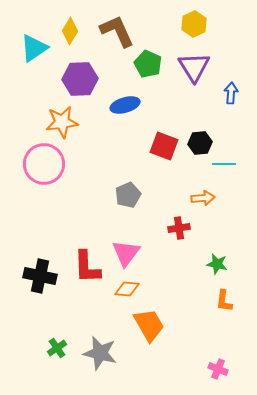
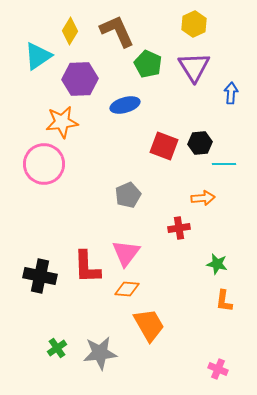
cyan triangle: moved 4 px right, 8 px down
gray star: rotated 20 degrees counterclockwise
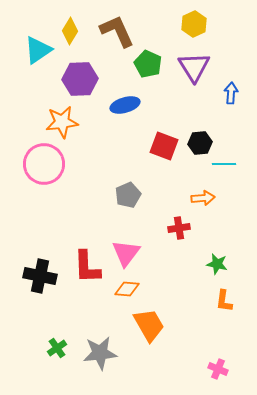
cyan triangle: moved 6 px up
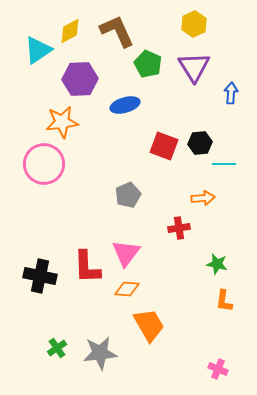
yellow diamond: rotated 32 degrees clockwise
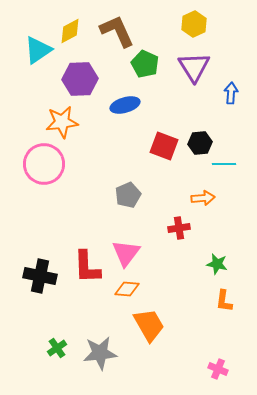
green pentagon: moved 3 px left
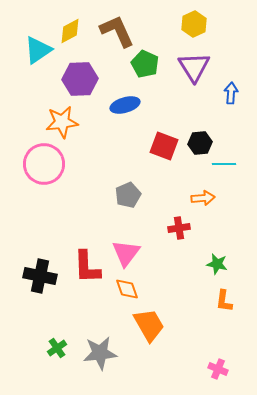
orange diamond: rotated 65 degrees clockwise
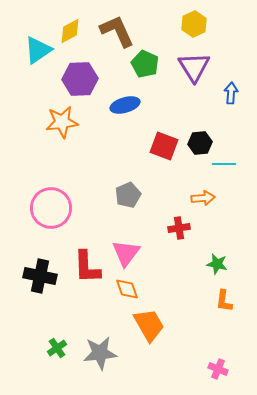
pink circle: moved 7 px right, 44 px down
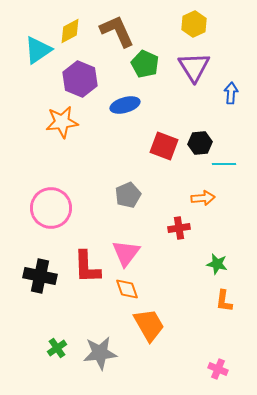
purple hexagon: rotated 24 degrees clockwise
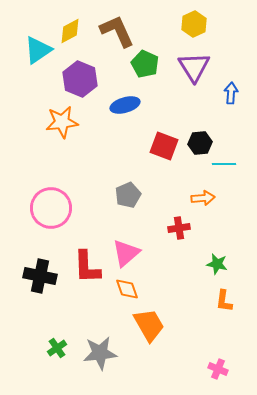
pink triangle: rotated 12 degrees clockwise
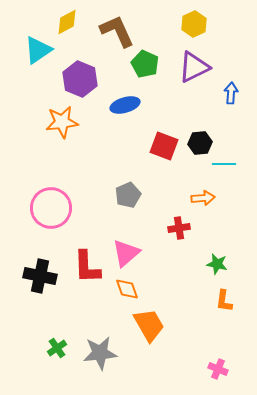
yellow diamond: moved 3 px left, 9 px up
purple triangle: rotated 36 degrees clockwise
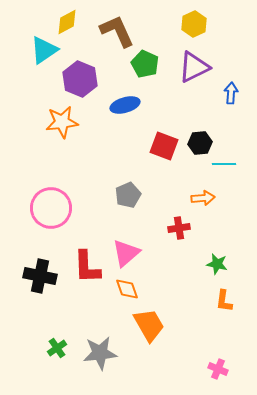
cyan triangle: moved 6 px right
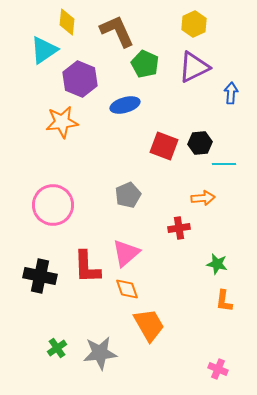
yellow diamond: rotated 56 degrees counterclockwise
pink circle: moved 2 px right, 3 px up
